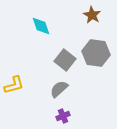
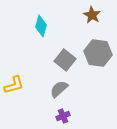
cyan diamond: rotated 35 degrees clockwise
gray hexagon: moved 2 px right
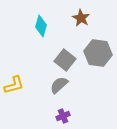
brown star: moved 11 px left, 3 px down
gray semicircle: moved 4 px up
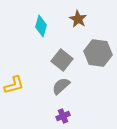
brown star: moved 3 px left, 1 px down
gray square: moved 3 px left
gray semicircle: moved 2 px right, 1 px down
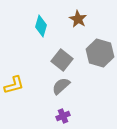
gray hexagon: moved 2 px right; rotated 8 degrees clockwise
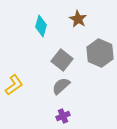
gray hexagon: rotated 8 degrees clockwise
yellow L-shape: rotated 20 degrees counterclockwise
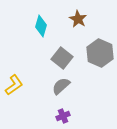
gray square: moved 2 px up
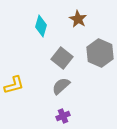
yellow L-shape: rotated 20 degrees clockwise
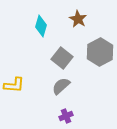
gray hexagon: moved 1 px up; rotated 8 degrees clockwise
yellow L-shape: rotated 20 degrees clockwise
purple cross: moved 3 px right
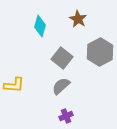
cyan diamond: moved 1 px left
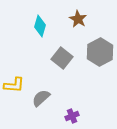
gray semicircle: moved 20 px left, 12 px down
purple cross: moved 6 px right
